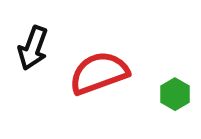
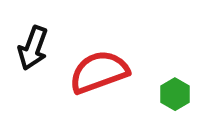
red semicircle: moved 1 px up
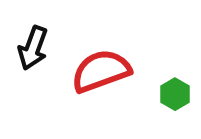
red semicircle: moved 2 px right, 1 px up
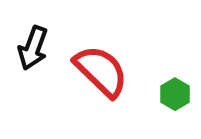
red semicircle: rotated 64 degrees clockwise
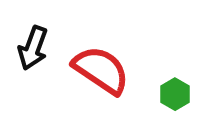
red semicircle: moved 1 px up; rotated 10 degrees counterclockwise
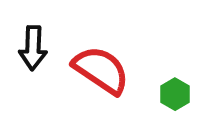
black arrow: rotated 18 degrees counterclockwise
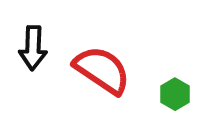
red semicircle: moved 1 px right
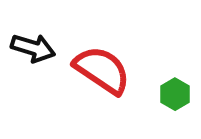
black arrow: rotated 75 degrees counterclockwise
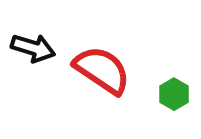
green hexagon: moved 1 px left
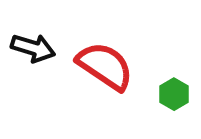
red semicircle: moved 3 px right, 4 px up
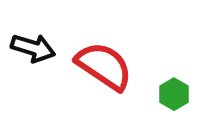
red semicircle: moved 1 px left
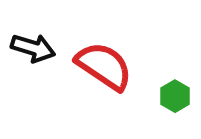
green hexagon: moved 1 px right, 2 px down
